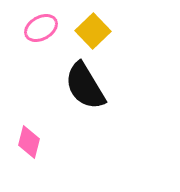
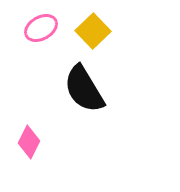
black semicircle: moved 1 px left, 3 px down
pink diamond: rotated 12 degrees clockwise
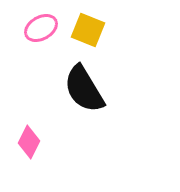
yellow square: moved 5 px left, 1 px up; rotated 24 degrees counterclockwise
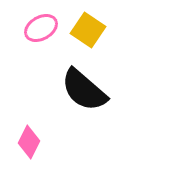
yellow square: rotated 12 degrees clockwise
black semicircle: moved 1 px down; rotated 18 degrees counterclockwise
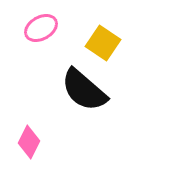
yellow square: moved 15 px right, 13 px down
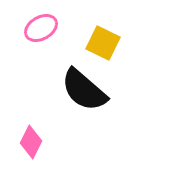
yellow square: rotated 8 degrees counterclockwise
pink diamond: moved 2 px right
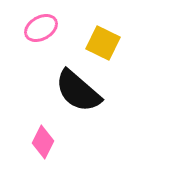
black semicircle: moved 6 px left, 1 px down
pink diamond: moved 12 px right
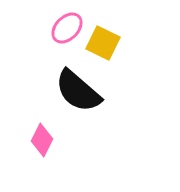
pink ellipse: moved 26 px right; rotated 16 degrees counterclockwise
pink diamond: moved 1 px left, 2 px up
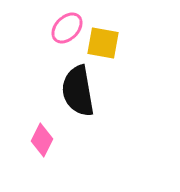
yellow square: rotated 16 degrees counterclockwise
black semicircle: rotated 39 degrees clockwise
